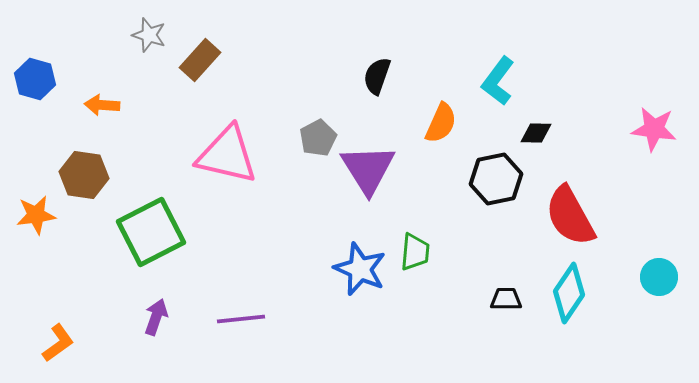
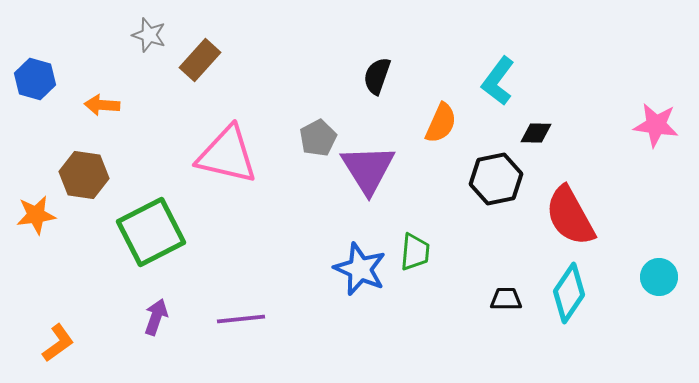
pink star: moved 2 px right, 4 px up
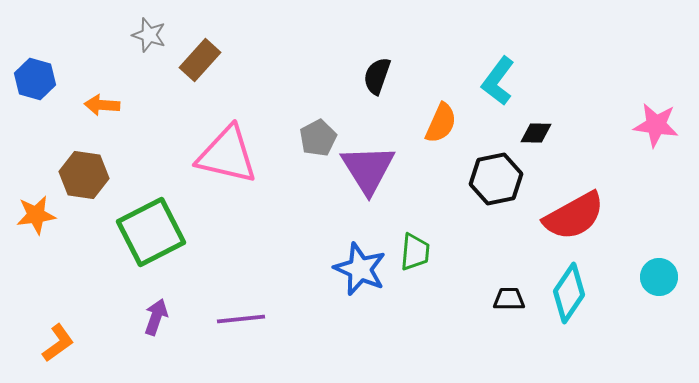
red semicircle: moved 4 px right; rotated 90 degrees counterclockwise
black trapezoid: moved 3 px right
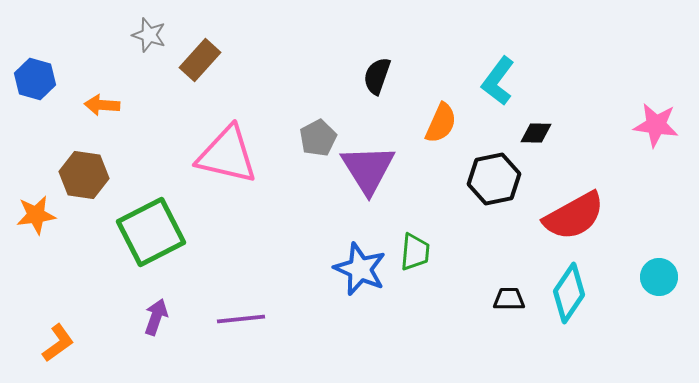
black hexagon: moved 2 px left
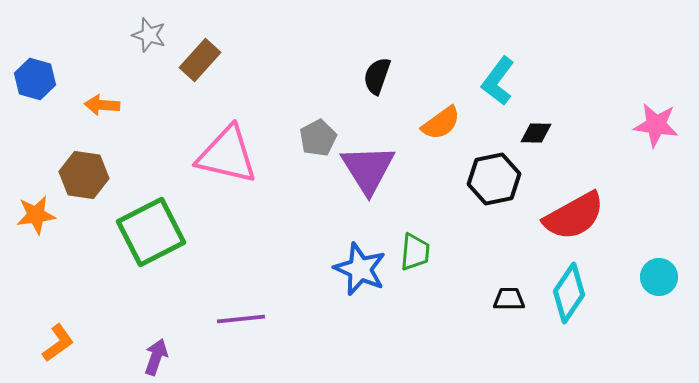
orange semicircle: rotated 30 degrees clockwise
purple arrow: moved 40 px down
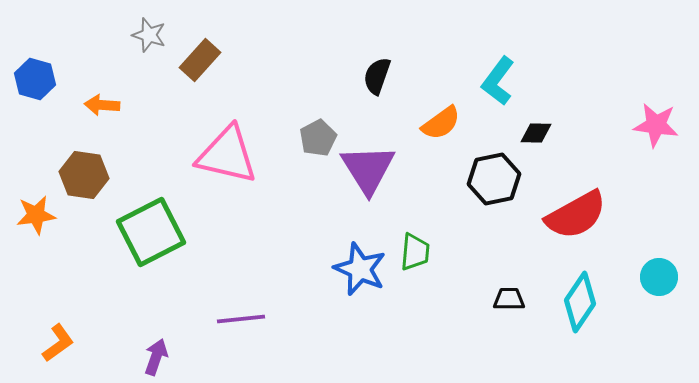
red semicircle: moved 2 px right, 1 px up
cyan diamond: moved 11 px right, 9 px down
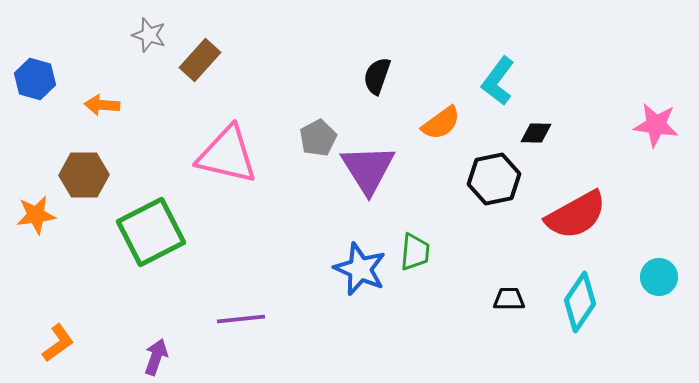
brown hexagon: rotated 9 degrees counterclockwise
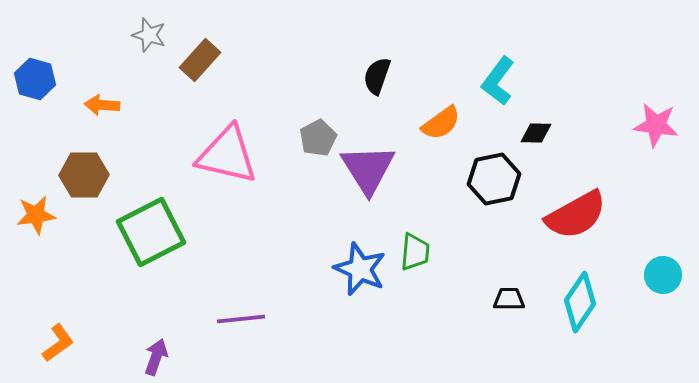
cyan circle: moved 4 px right, 2 px up
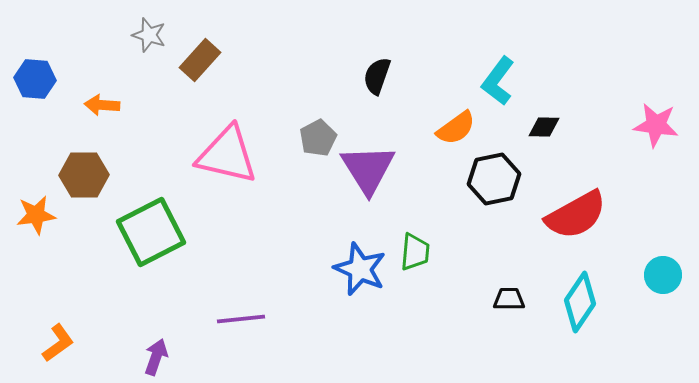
blue hexagon: rotated 12 degrees counterclockwise
orange semicircle: moved 15 px right, 5 px down
black diamond: moved 8 px right, 6 px up
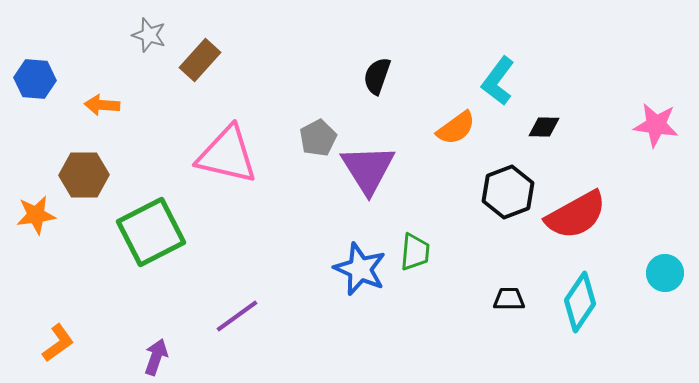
black hexagon: moved 14 px right, 13 px down; rotated 9 degrees counterclockwise
cyan circle: moved 2 px right, 2 px up
purple line: moved 4 px left, 3 px up; rotated 30 degrees counterclockwise
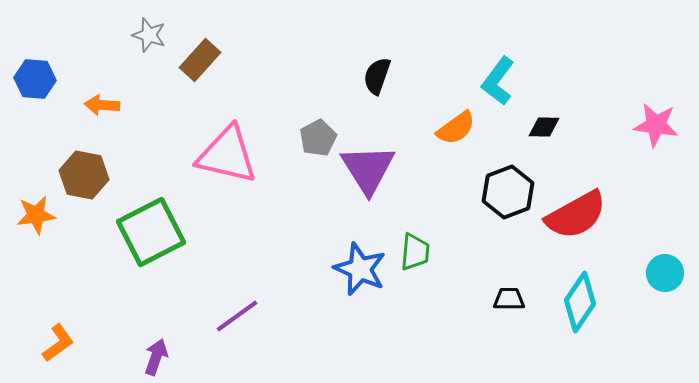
brown hexagon: rotated 12 degrees clockwise
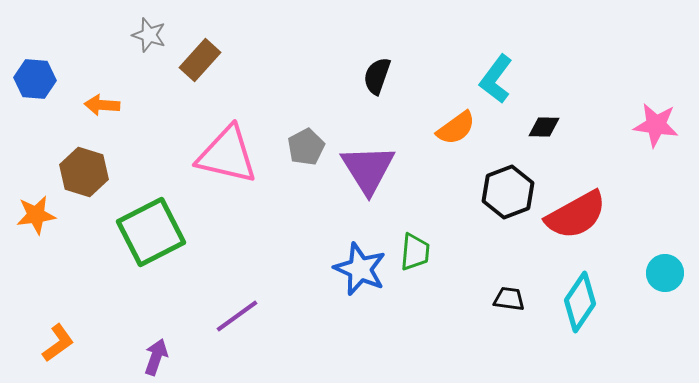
cyan L-shape: moved 2 px left, 2 px up
gray pentagon: moved 12 px left, 9 px down
brown hexagon: moved 3 px up; rotated 6 degrees clockwise
black trapezoid: rotated 8 degrees clockwise
